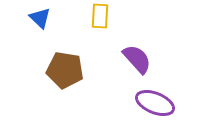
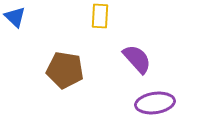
blue triangle: moved 25 px left, 1 px up
purple ellipse: rotated 30 degrees counterclockwise
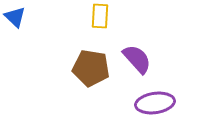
brown pentagon: moved 26 px right, 2 px up
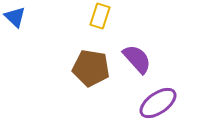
yellow rectangle: rotated 15 degrees clockwise
purple ellipse: moved 3 px right; rotated 27 degrees counterclockwise
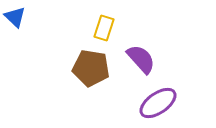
yellow rectangle: moved 4 px right, 12 px down
purple semicircle: moved 4 px right
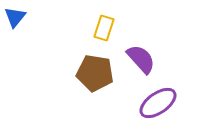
blue triangle: rotated 25 degrees clockwise
brown pentagon: moved 4 px right, 5 px down
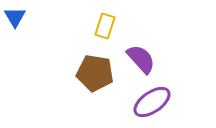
blue triangle: rotated 10 degrees counterclockwise
yellow rectangle: moved 1 px right, 2 px up
purple ellipse: moved 6 px left, 1 px up
